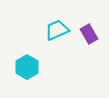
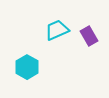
purple rectangle: moved 2 px down
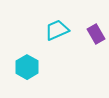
purple rectangle: moved 7 px right, 2 px up
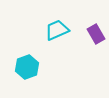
cyan hexagon: rotated 10 degrees clockwise
